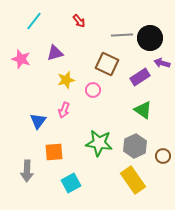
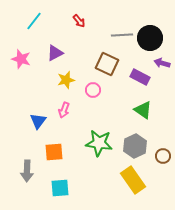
purple triangle: rotated 12 degrees counterclockwise
purple rectangle: rotated 60 degrees clockwise
cyan square: moved 11 px left, 5 px down; rotated 24 degrees clockwise
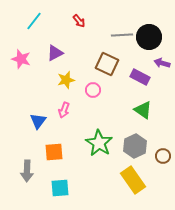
black circle: moved 1 px left, 1 px up
green star: rotated 24 degrees clockwise
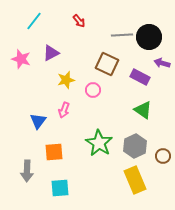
purple triangle: moved 4 px left
yellow rectangle: moved 2 px right; rotated 12 degrees clockwise
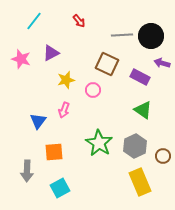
black circle: moved 2 px right, 1 px up
yellow rectangle: moved 5 px right, 2 px down
cyan square: rotated 24 degrees counterclockwise
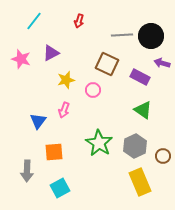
red arrow: rotated 56 degrees clockwise
